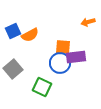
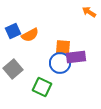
orange arrow: moved 1 px right, 10 px up; rotated 48 degrees clockwise
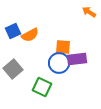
purple rectangle: moved 1 px right, 2 px down
blue circle: moved 1 px left
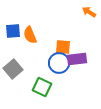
blue square: rotated 21 degrees clockwise
orange semicircle: rotated 96 degrees clockwise
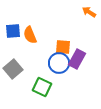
purple rectangle: rotated 54 degrees counterclockwise
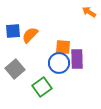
orange semicircle: rotated 66 degrees clockwise
purple rectangle: rotated 30 degrees counterclockwise
gray square: moved 2 px right
green square: rotated 30 degrees clockwise
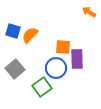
blue square: rotated 21 degrees clockwise
blue circle: moved 3 px left, 5 px down
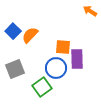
orange arrow: moved 1 px right, 1 px up
blue square: rotated 28 degrees clockwise
gray square: rotated 18 degrees clockwise
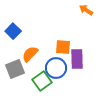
orange arrow: moved 4 px left, 1 px up
orange semicircle: moved 19 px down
green square: moved 6 px up
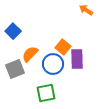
orange square: rotated 35 degrees clockwise
blue circle: moved 3 px left, 4 px up
green square: moved 4 px right, 12 px down; rotated 24 degrees clockwise
